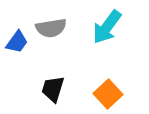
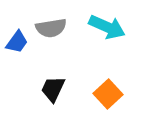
cyan arrow: rotated 102 degrees counterclockwise
black trapezoid: rotated 8 degrees clockwise
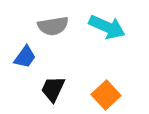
gray semicircle: moved 2 px right, 2 px up
blue trapezoid: moved 8 px right, 15 px down
orange square: moved 2 px left, 1 px down
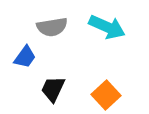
gray semicircle: moved 1 px left, 1 px down
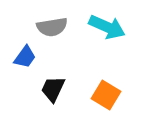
orange square: rotated 16 degrees counterclockwise
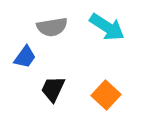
cyan arrow: rotated 9 degrees clockwise
orange square: rotated 12 degrees clockwise
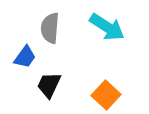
gray semicircle: moved 2 px left, 1 px down; rotated 104 degrees clockwise
black trapezoid: moved 4 px left, 4 px up
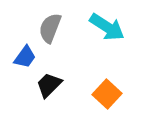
gray semicircle: rotated 16 degrees clockwise
black trapezoid: rotated 20 degrees clockwise
orange square: moved 1 px right, 1 px up
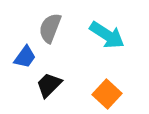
cyan arrow: moved 8 px down
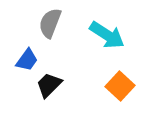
gray semicircle: moved 5 px up
blue trapezoid: moved 2 px right, 3 px down
orange square: moved 13 px right, 8 px up
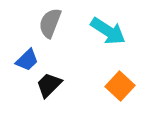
cyan arrow: moved 1 px right, 4 px up
blue trapezoid: rotated 10 degrees clockwise
